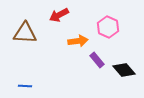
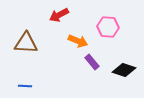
pink hexagon: rotated 20 degrees counterclockwise
brown triangle: moved 1 px right, 10 px down
orange arrow: rotated 30 degrees clockwise
purple rectangle: moved 5 px left, 2 px down
black diamond: rotated 30 degrees counterclockwise
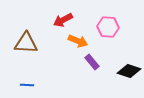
red arrow: moved 4 px right, 5 px down
black diamond: moved 5 px right, 1 px down
blue line: moved 2 px right, 1 px up
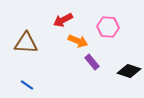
blue line: rotated 32 degrees clockwise
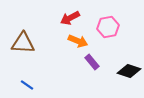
red arrow: moved 7 px right, 2 px up
pink hexagon: rotated 15 degrees counterclockwise
brown triangle: moved 3 px left
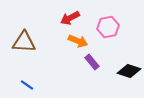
brown triangle: moved 1 px right, 1 px up
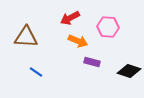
pink hexagon: rotated 15 degrees clockwise
brown triangle: moved 2 px right, 5 px up
purple rectangle: rotated 35 degrees counterclockwise
blue line: moved 9 px right, 13 px up
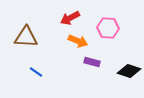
pink hexagon: moved 1 px down
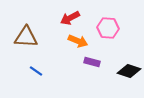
blue line: moved 1 px up
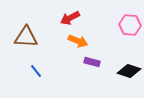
pink hexagon: moved 22 px right, 3 px up
blue line: rotated 16 degrees clockwise
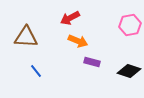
pink hexagon: rotated 15 degrees counterclockwise
